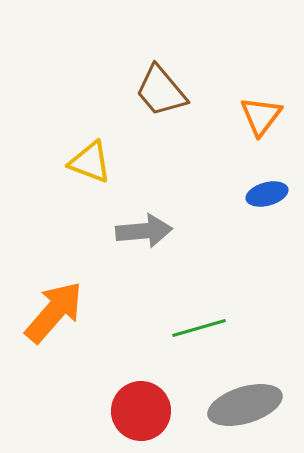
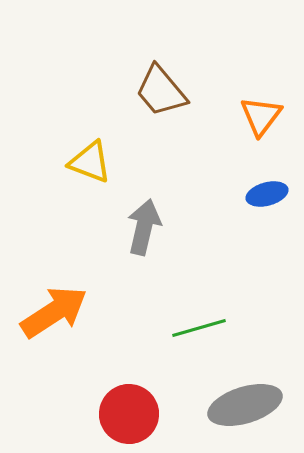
gray arrow: moved 4 px up; rotated 72 degrees counterclockwise
orange arrow: rotated 16 degrees clockwise
red circle: moved 12 px left, 3 px down
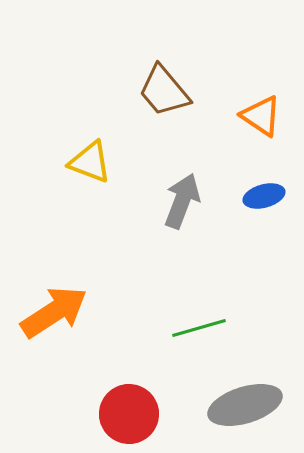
brown trapezoid: moved 3 px right
orange triangle: rotated 33 degrees counterclockwise
blue ellipse: moved 3 px left, 2 px down
gray arrow: moved 38 px right, 26 px up; rotated 8 degrees clockwise
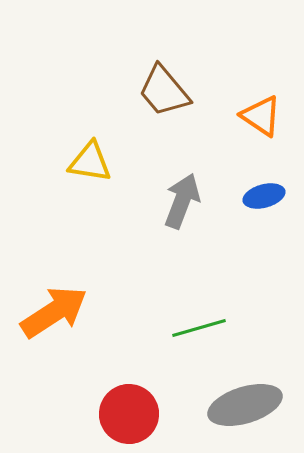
yellow triangle: rotated 12 degrees counterclockwise
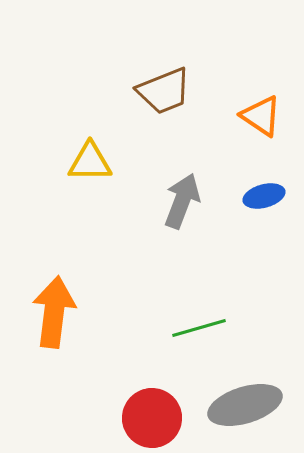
brown trapezoid: rotated 72 degrees counterclockwise
yellow triangle: rotated 9 degrees counterclockwise
orange arrow: rotated 50 degrees counterclockwise
red circle: moved 23 px right, 4 px down
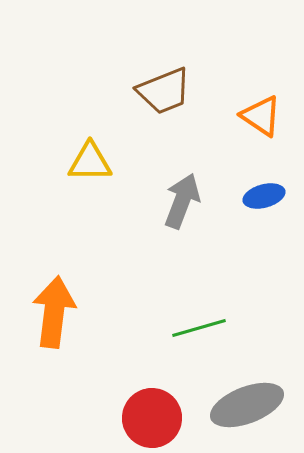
gray ellipse: moved 2 px right; rotated 4 degrees counterclockwise
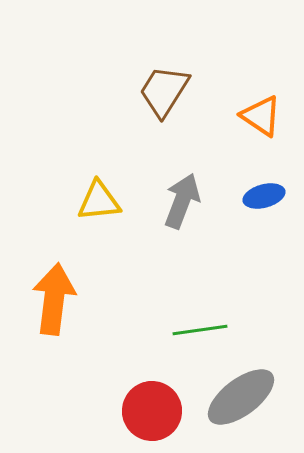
brown trapezoid: rotated 144 degrees clockwise
yellow triangle: moved 9 px right, 39 px down; rotated 6 degrees counterclockwise
orange arrow: moved 13 px up
green line: moved 1 px right, 2 px down; rotated 8 degrees clockwise
gray ellipse: moved 6 px left, 8 px up; rotated 16 degrees counterclockwise
red circle: moved 7 px up
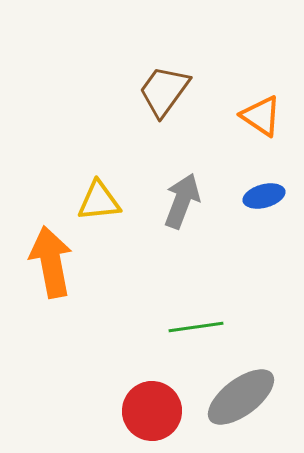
brown trapezoid: rotated 4 degrees clockwise
orange arrow: moved 3 px left, 37 px up; rotated 18 degrees counterclockwise
green line: moved 4 px left, 3 px up
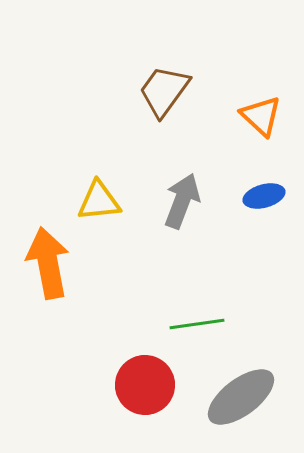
orange triangle: rotated 9 degrees clockwise
orange arrow: moved 3 px left, 1 px down
green line: moved 1 px right, 3 px up
red circle: moved 7 px left, 26 px up
